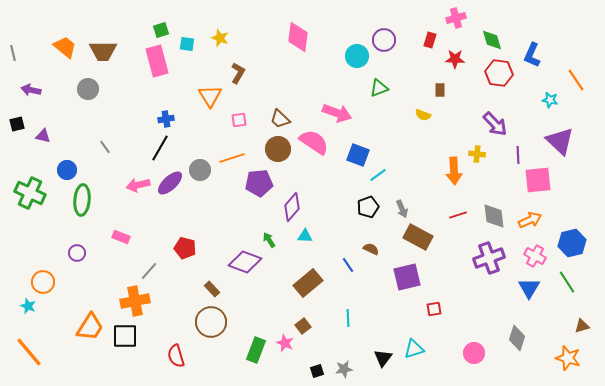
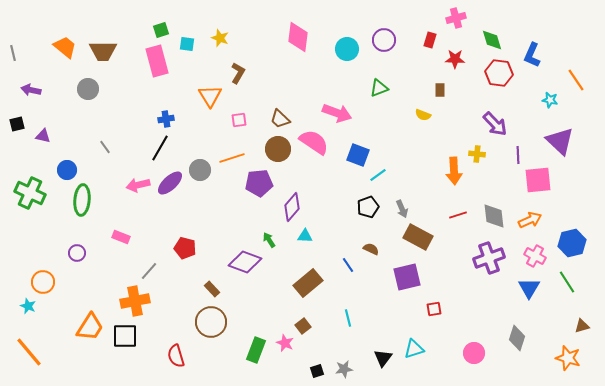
cyan circle at (357, 56): moved 10 px left, 7 px up
cyan line at (348, 318): rotated 12 degrees counterclockwise
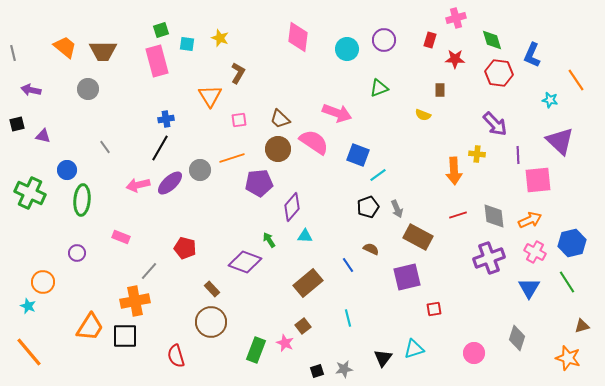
gray arrow at (402, 209): moved 5 px left
pink cross at (535, 256): moved 4 px up
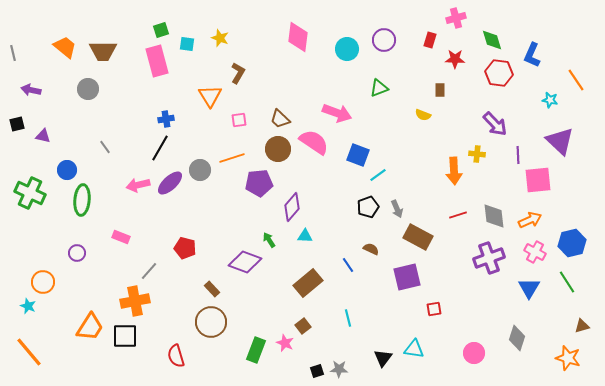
cyan triangle at (414, 349): rotated 25 degrees clockwise
gray star at (344, 369): moved 5 px left; rotated 12 degrees clockwise
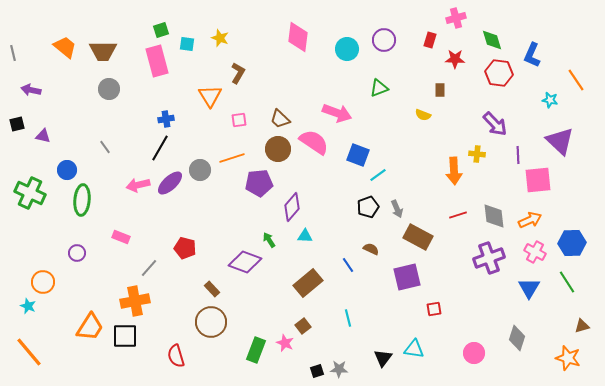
gray circle at (88, 89): moved 21 px right
blue hexagon at (572, 243): rotated 12 degrees clockwise
gray line at (149, 271): moved 3 px up
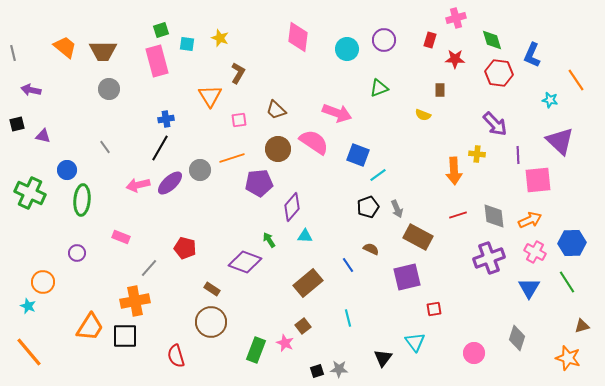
brown trapezoid at (280, 119): moved 4 px left, 9 px up
brown rectangle at (212, 289): rotated 14 degrees counterclockwise
cyan triangle at (414, 349): moved 1 px right, 7 px up; rotated 45 degrees clockwise
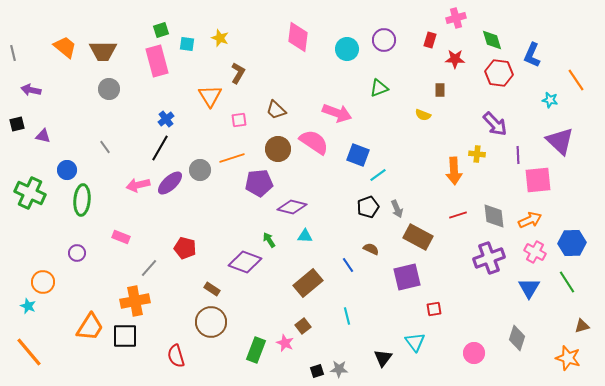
blue cross at (166, 119): rotated 28 degrees counterclockwise
purple diamond at (292, 207): rotated 64 degrees clockwise
cyan line at (348, 318): moved 1 px left, 2 px up
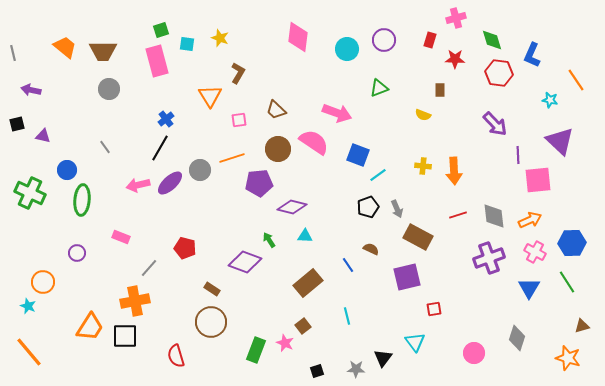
yellow cross at (477, 154): moved 54 px left, 12 px down
gray star at (339, 369): moved 17 px right
